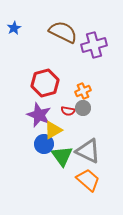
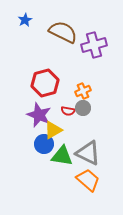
blue star: moved 11 px right, 8 px up
gray triangle: moved 2 px down
green triangle: rotated 45 degrees counterclockwise
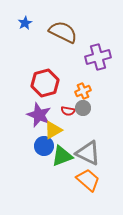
blue star: moved 3 px down
purple cross: moved 4 px right, 12 px down
blue circle: moved 2 px down
green triangle: rotated 30 degrees counterclockwise
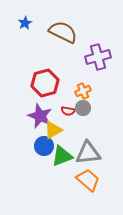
purple star: moved 1 px right, 1 px down
gray triangle: rotated 32 degrees counterclockwise
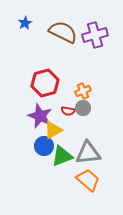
purple cross: moved 3 px left, 22 px up
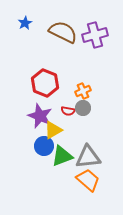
red hexagon: rotated 24 degrees counterclockwise
gray triangle: moved 4 px down
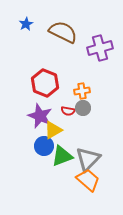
blue star: moved 1 px right, 1 px down
purple cross: moved 5 px right, 13 px down
orange cross: moved 1 px left; rotated 14 degrees clockwise
gray triangle: moved 2 px down; rotated 40 degrees counterclockwise
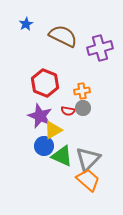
brown semicircle: moved 4 px down
green triangle: rotated 45 degrees clockwise
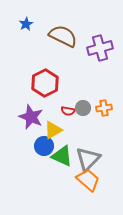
red hexagon: rotated 12 degrees clockwise
orange cross: moved 22 px right, 17 px down
purple star: moved 9 px left, 1 px down
